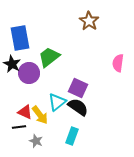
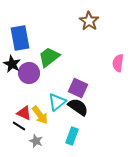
red triangle: moved 1 px left, 1 px down
black line: moved 1 px up; rotated 40 degrees clockwise
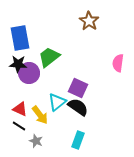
black star: moved 6 px right; rotated 24 degrees counterclockwise
red triangle: moved 4 px left, 4 px up
cyan rectangle: moved 6 px right, 4 px down
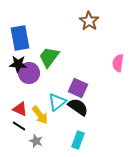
green trapezoid: rotated 15 degrees counterclockwise
